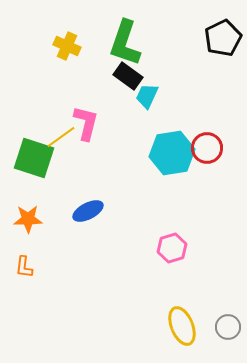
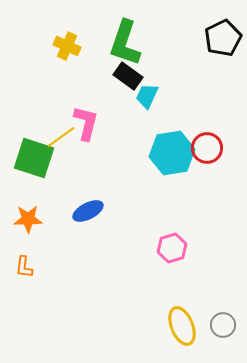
gray circle: moved 5 px left, 2 px up
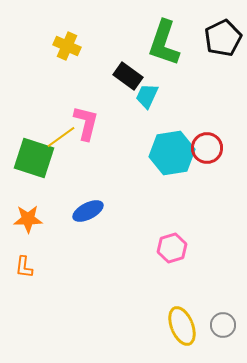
green L-shape: moved 39 px right
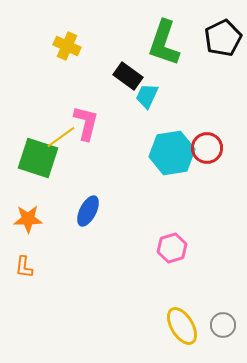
green square: moved 4 px right
blue ellipse: rotated 36 degrees counterclockwise
yellow ellipse: rotated 9 degrees counterclockwise
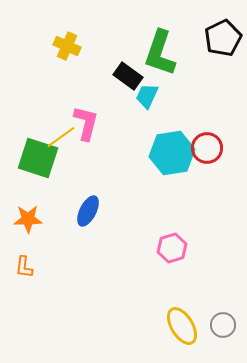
green L-shape: moved 4 px left, 10 px down
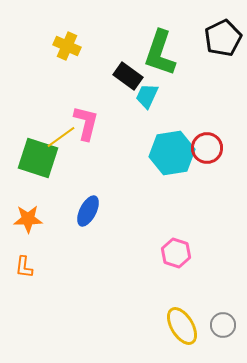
pink hexagon: moved 4 px right, 5 px down; rotated 24 degrees counterclockwise
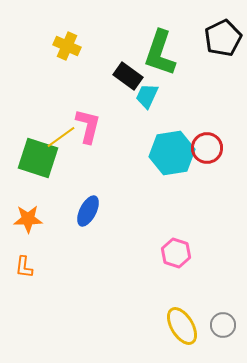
pink L-shape: moved 2 px right, 3 px down
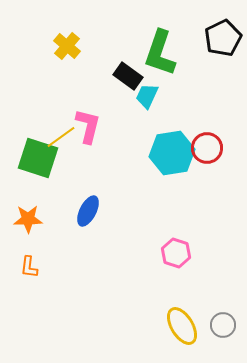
yellow cross: rotated 16 degrees clockwise
orange L-shape: moved 5 px right
